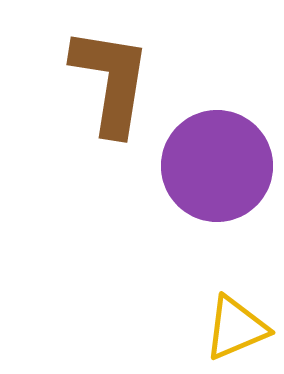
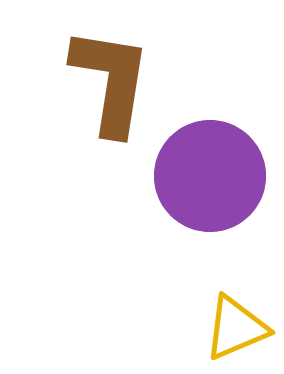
purple circle: moved 7 px left, 10 px down
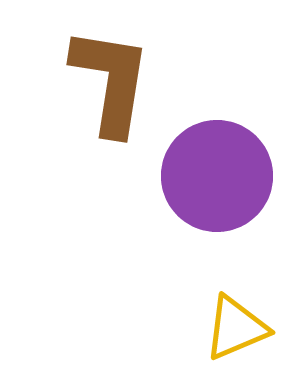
purple circle: moved 7 px right
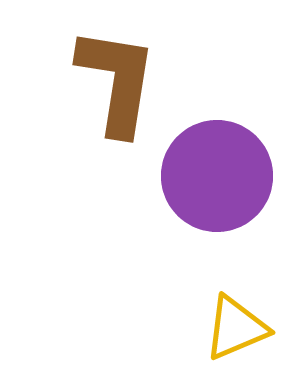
brown L-shape: moved 6 px right
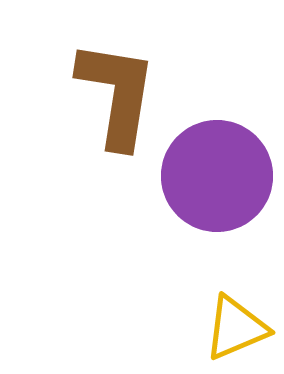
brown L-shape: moved 13 px down
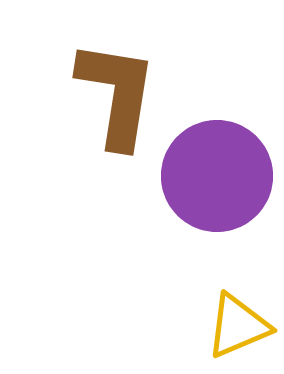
yellow triangle: moved 2 px right, 2 px up
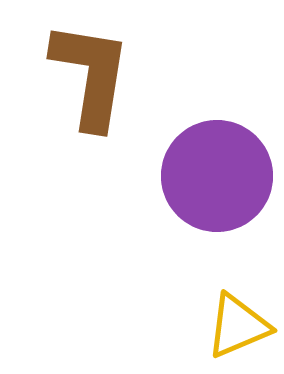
brown L-shape: moved 26 px left, 19 px up
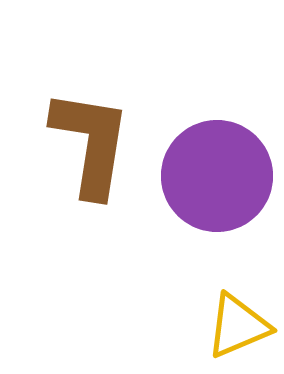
brown L-shape: moved 68 px down
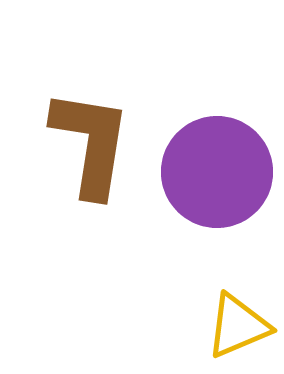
purple circle: moved 4 px up
